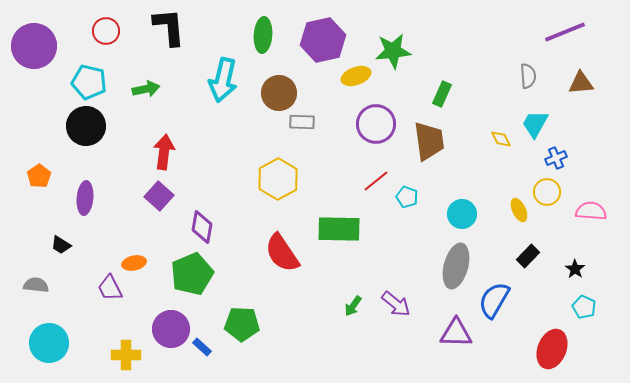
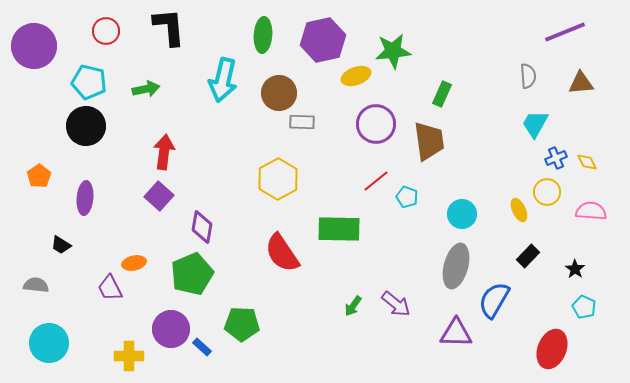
yellow diamond at (501, 139): moved 86 px right, 23 px down
yellow cross at (126, 355): moved 3 px right, 1 px down
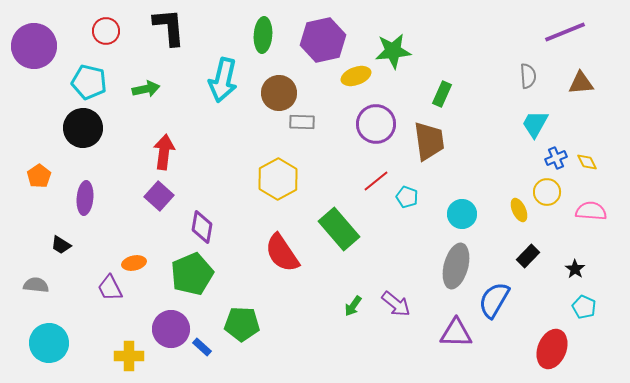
black circle at (86, 126): moved 3 px left, 2 px down
green rectangle at (339, 229): rotated 48 degrees clockwise
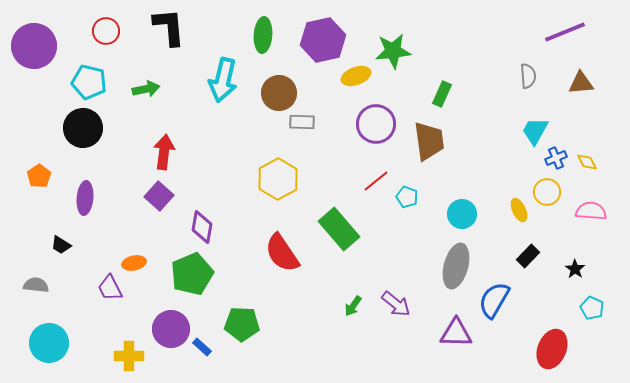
cyan trapezoid at (535, 124): moved 7 px down
cyan pentagon at (584, 307): moved 8 px right, 1 px down
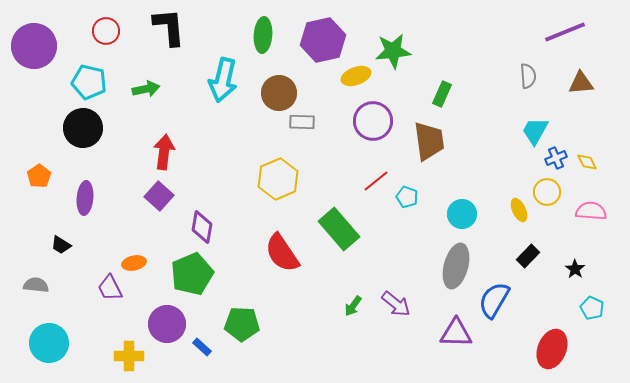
purple circle at (376, 124): moved 3 px left, 3 px up
yellow hexagon at (278, 179): rotated 6 degrees clockwise
purple circle at (171, 329): moved 4 px left, 5 px up
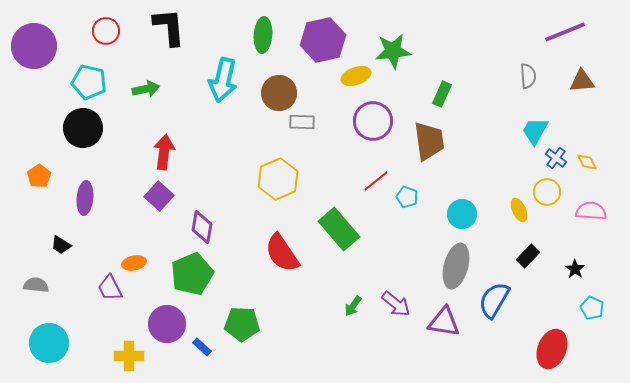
brown triangle at (581, 83): moved 1 px right, 2 px up
blue cross at (556, 158): rotated 30 degrees counterclockwise
purple triangle at (456, 333): moved 12 px left, 11 px up; rotated 8 degrees clockwise
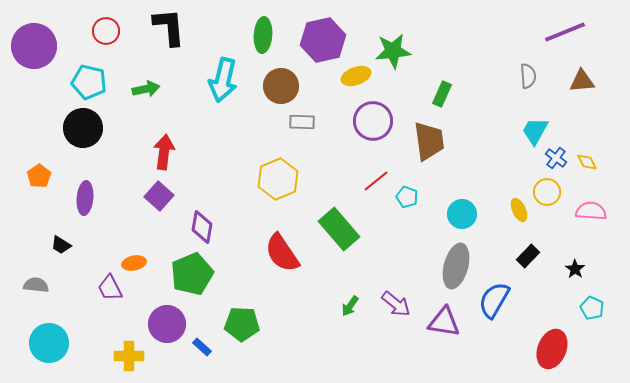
brown circle at (279, 93): moved 2 px right, 7 px up
green arrow at (353, 306): moved 3 px left
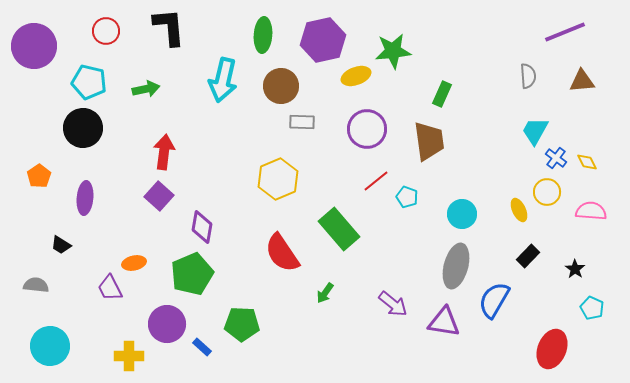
purple circle at (373, 121): moved 6 px left, 8 px down
purple arrow at (396, 304): moved 3 px left
green arrow at (350, 306): moved 25 px left, 13 px up
cyan circle at (49, 343): moved 1 px right, 3 px down
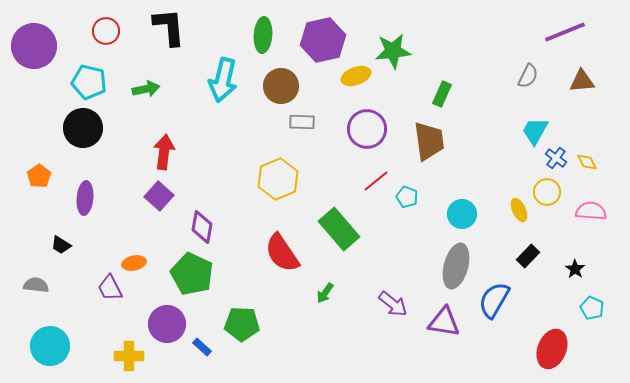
gray semicircle at (528, 76): rotated 30 degrees clockwise
green pentagon at (192, 274): rotated 24 degrees counterclockwise
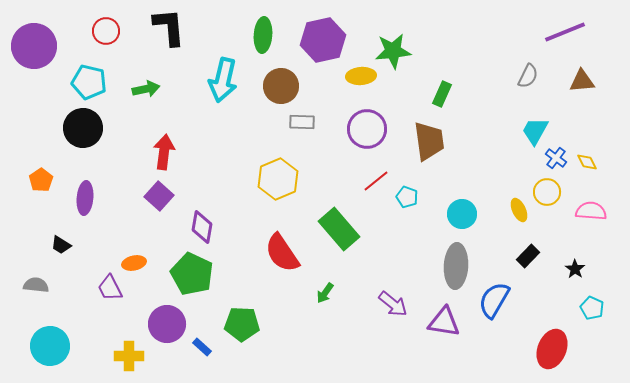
yellow ellipse at (356, 76): moved 5 px right; rotated 16 degrees clockwise
orange pentagon at (39, 176): moved 2 px right, 4 px down
gray ellipse at (456, 266): rotated 12 degrees counterclockwise
